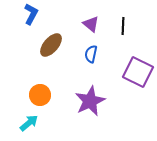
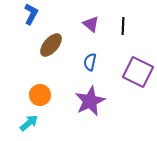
blue semicircle: moved 1 px left, 8 px down
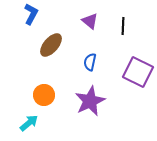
purple triangle: moved 1 px left, 3 px up
orange circle: moved 4 px right
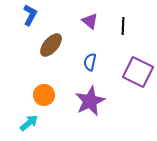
blue L-shape: moved 1 px left, 1 px down
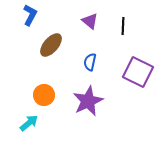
purple star: moved 2 px left
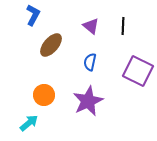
blue L-shape: moved 3 px right
purple triangle: moved 1 px right, 5 px down
purple square: moved 1 px up
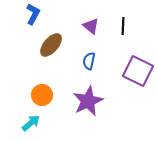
blue L-shape: moved 1 px up
blue semicircle: moved 1 px left, 1 px up
orange circle: moved 2 px left
cyan arrow: moved 2 px right
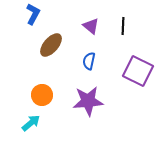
purple star: rotated 20 degrees clockwise
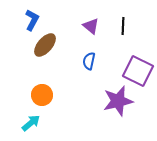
blue L-shape: moved 1 px left, 6 px down
brown ellipse: moved 6 px left
purple star: moved 30 px right; rotated 8 degrees counterclockwise
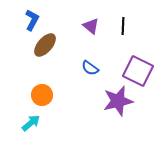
blue semicircle: moved 1 px right, 7 px down; rotated 66 degrees counterclockwise
